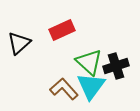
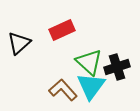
black cross: moved 1 px right, 1 px down
brown L-shape: moved 1 px left, 1 px down
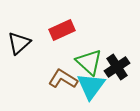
black cross: rotated 15 degrees counterclockwise
brown L-shape: moved 11 px up; rotated 16 degrees counterclockwise
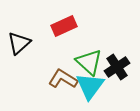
red rectangle: moved 2 px right, 4 px up
cyan triangle: moved 1 px left
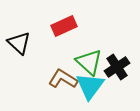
black triangle: rotated 35 degrees counterclockwise
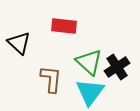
red rectangle: rotated 30 degrees clockwise
brown L-shape: moved 12 px left; rotated 64 degrees clockwise
cyan triangle: moved 6 px down
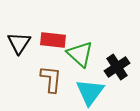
red rectangle: moved 11 px left, 14 px down
black triangle: rotated 20 degrees clockwise
green triangle: moved 9 px left, 8 px up
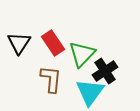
red rectangle: moved 3 px down; rotated 50 degrees clockwise
green triangle: moved 2 px right; rotated 32 degrees clockwise
black cross: moved 12 px left, 4 px down
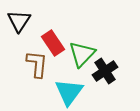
black triangle: moved 22 px up
brown L-shape: moved 14 px left, 15 px up
cyan triangle: moved 21 px left
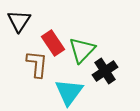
green triangle: moved 4 px up
